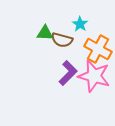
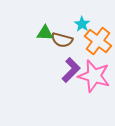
cyan star: moved 2 px right
orange cross: moved 8 px up; rotated 8 degrees clockwise
purple L-shape: moved 3 px right, 3 px up
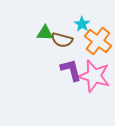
purple L-shape: rotated 60 degrees counterclockwise
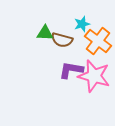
cyan star: rotated 21 degrees clockwise
purple L-shape: rotated 65 degrees counterclockwise
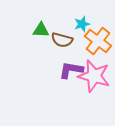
green triangle: moved 4 px left, 3 px up
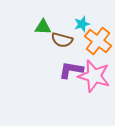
green triangle: moved 2 px right, 3 px up
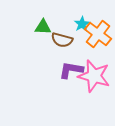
cyan star: rotated 14 degrees counterclockwise
orange cross: moved 7 px up
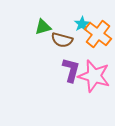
green triangle: rotated 18 degrees counterclockwise
purple L-shape: rotated 95 degrees clockwise
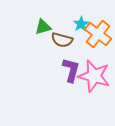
cyan star: moved 1 px left
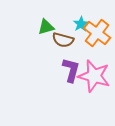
green triangle: moved 3 px right
orange cross: moved 1 px left, 1 px up
brown semicircle: moved 1 px right
